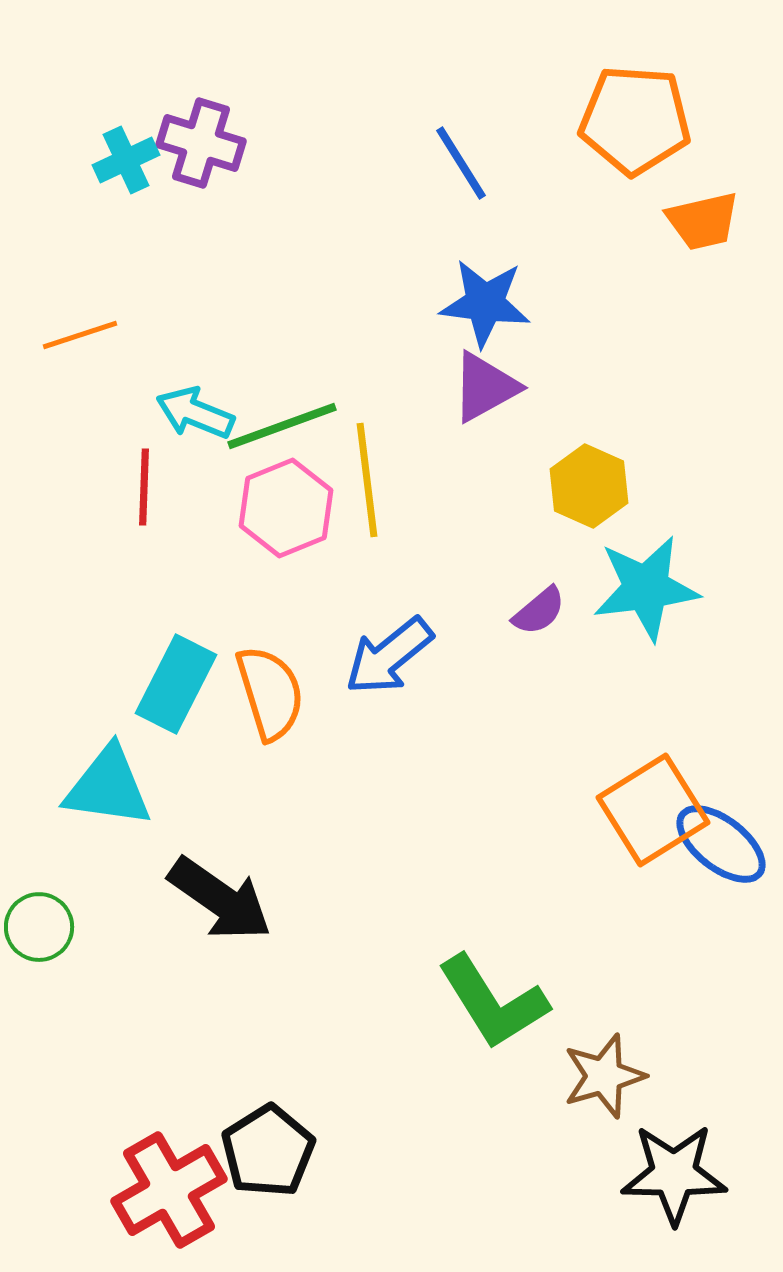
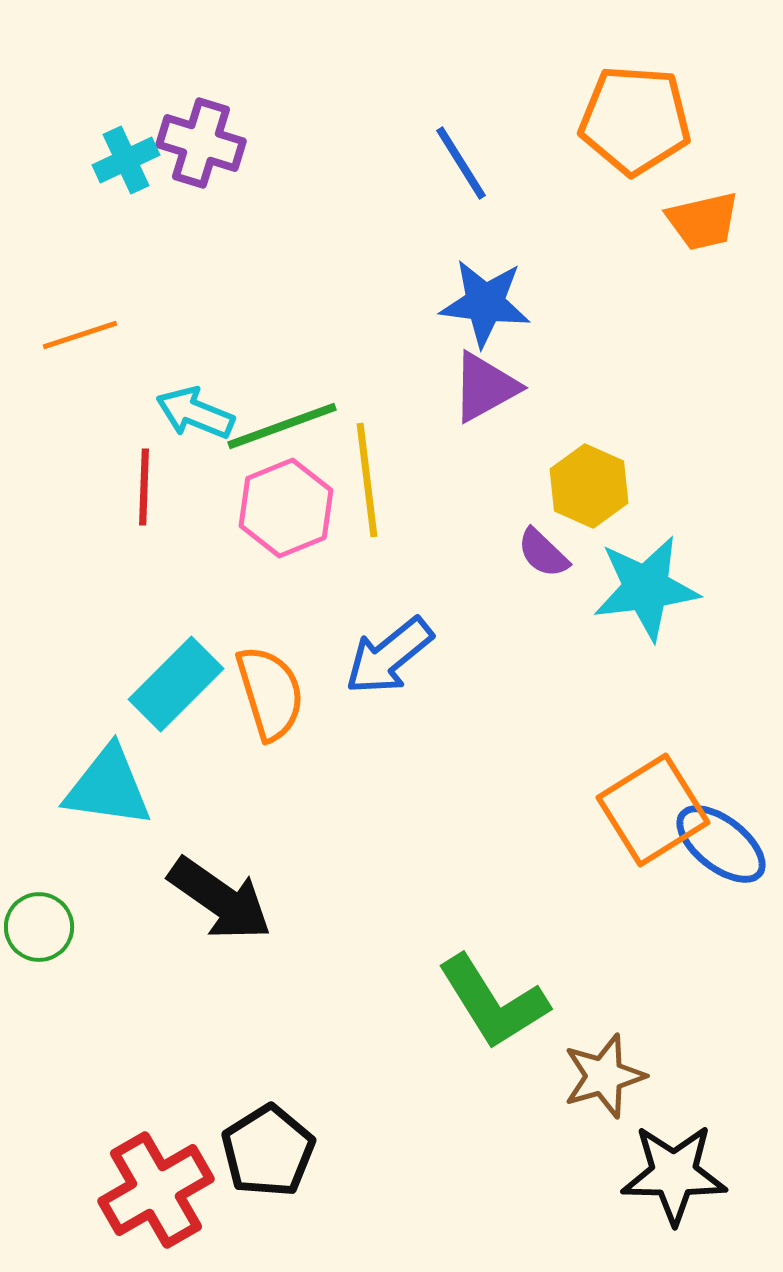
purple semicircle: moved 4 px right, 58 px up; rotated 84 degrees clockwise
cyan rectangle: rotated 18 degrees clockwise
red cross: moved 13 px left
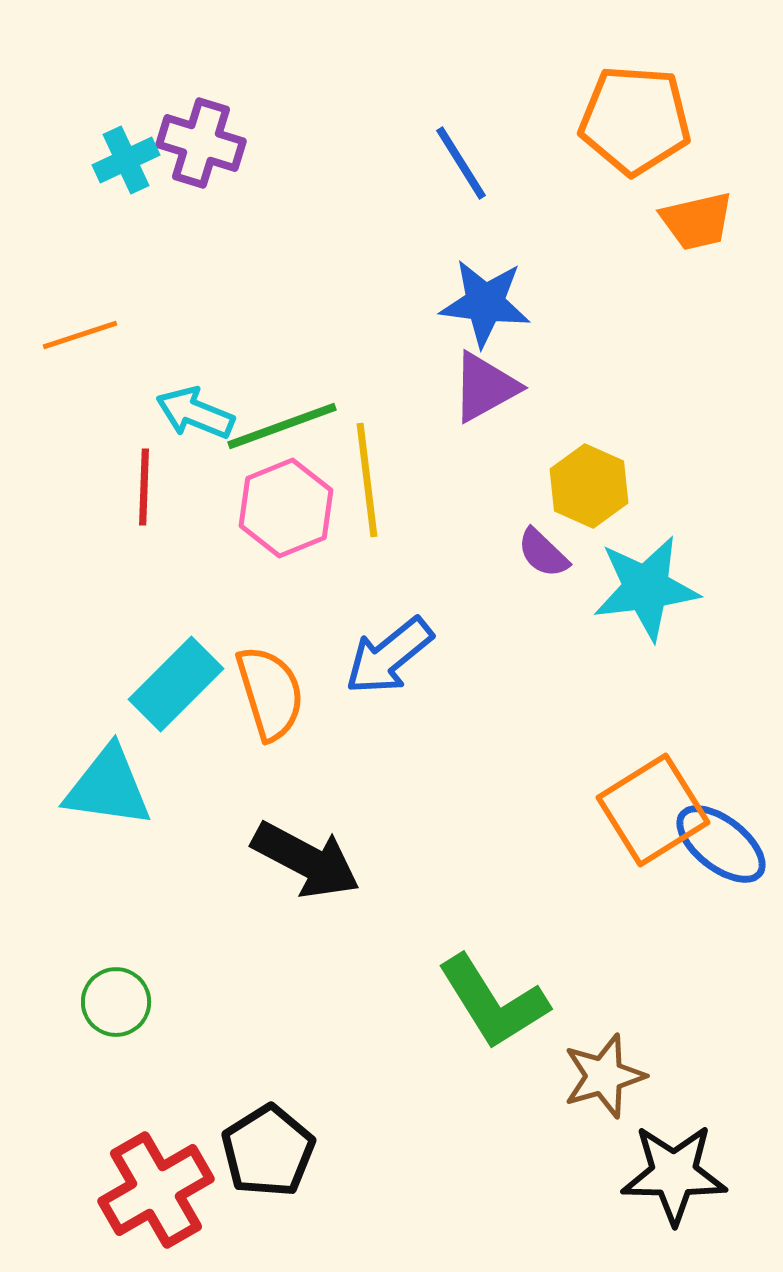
orange trapezoid: moved 6 px left
black arrow: moved 86 px right, 39 px up; rotated 7 degrees counterclockwise
green circle: moved 77 px right, 75 px down
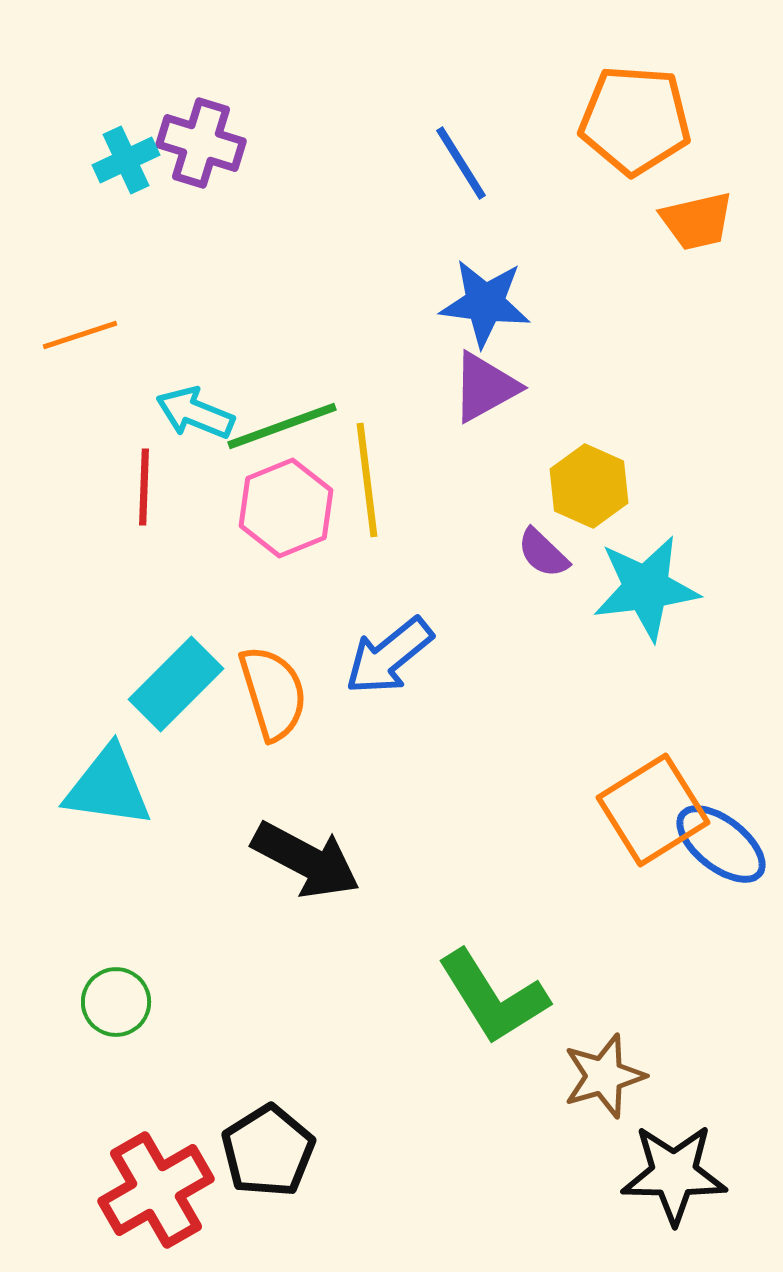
orange semicircle: moved 3 px right
green L-shape: moved 5 px up
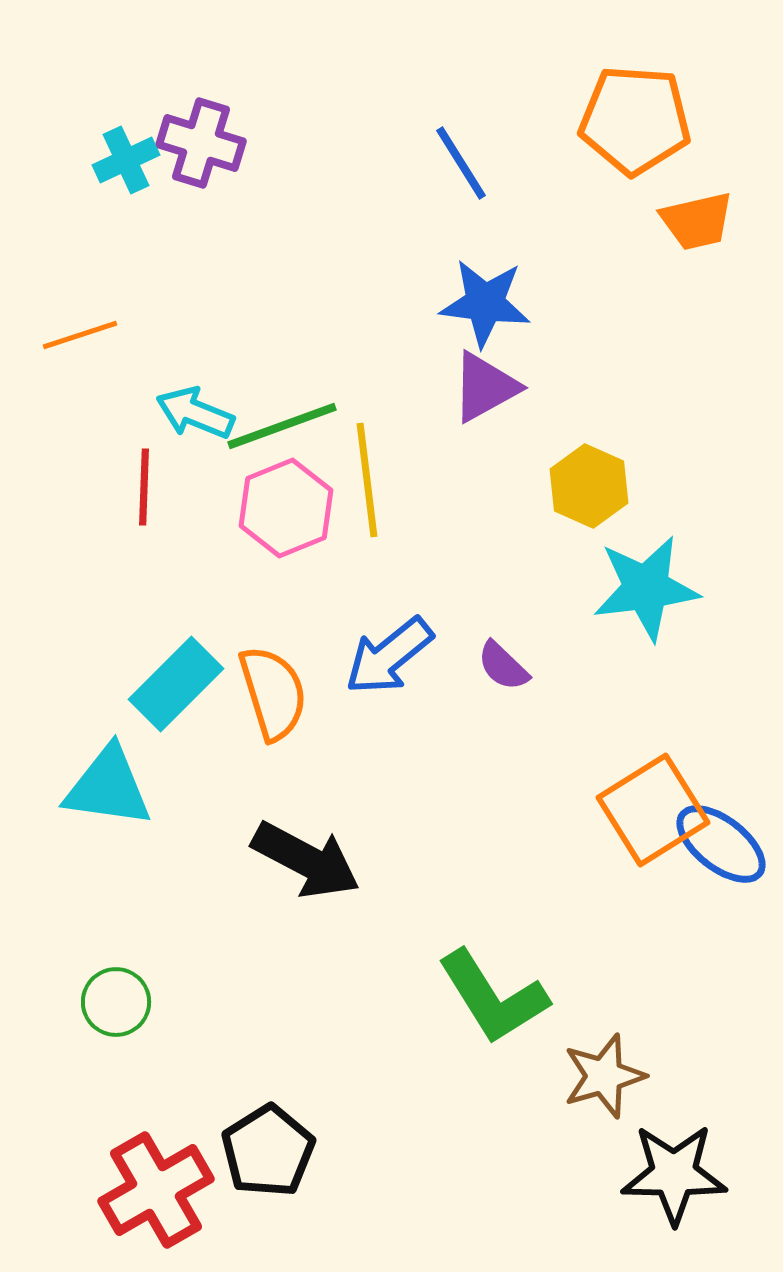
purple semicircle: moved 40 px left, 113 px down
